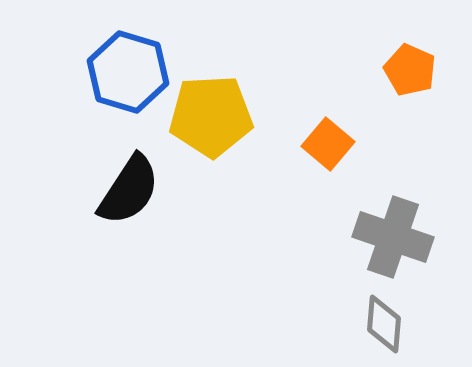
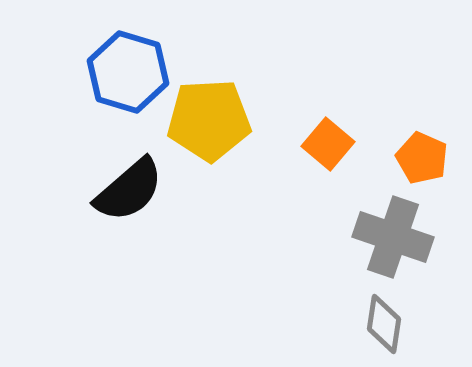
orange pentagon: moved 12 px right, 88 px down
yellow pentagon: moved 2 px left, 4 px down
black semicircle: rotated 16 degrees clockwise
gray diamond: rotated 4 degrees clockwise
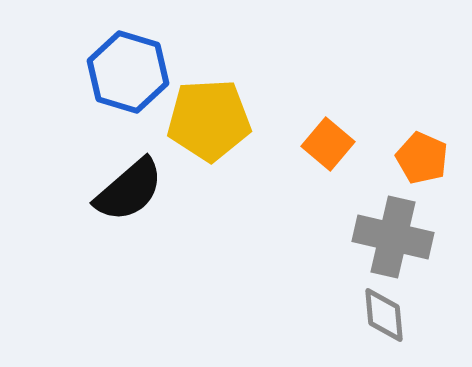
gray cross: rotated 6 degrees counterclockwise
gray diamond: moved 9 px up; rotated 14 degrees counterclockwise
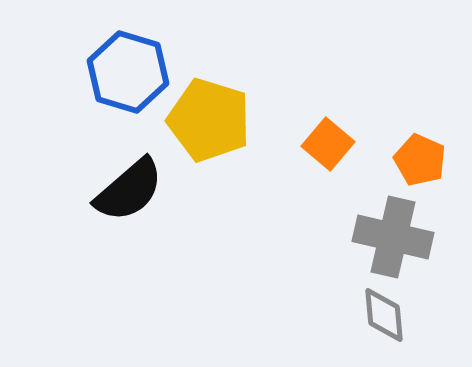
yellow pentagon: rotated 20 degrees clockwise
orange pentagon: moved 2 px left, 2 px down
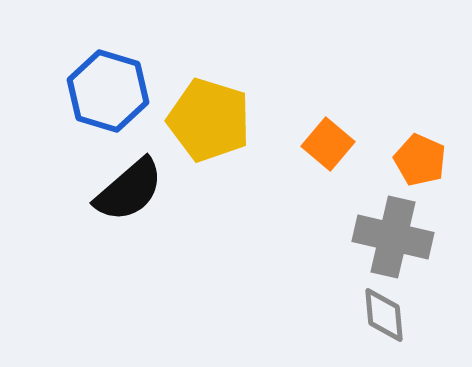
blue hexagon: moved 20 px left, 19 px down
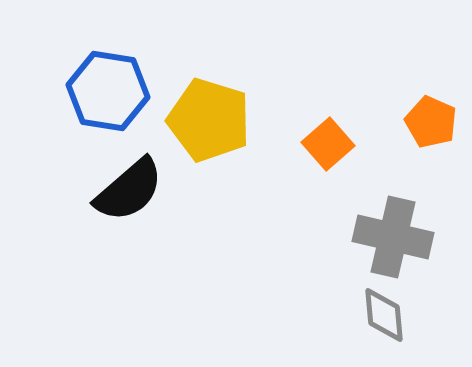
blue hexagon: rotated 8 degrees counterclockwise
orange square: rotated 9 degrees clockwise
orange pentagon: moved 11 px right, 38 px up
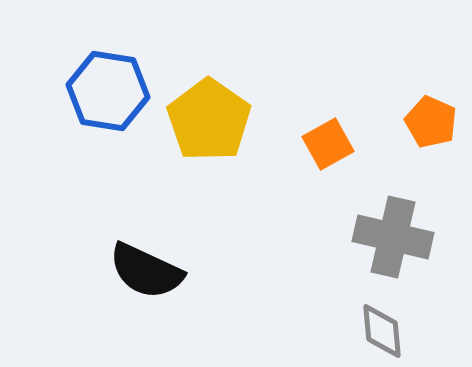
yellow pentagon: rotated 18 degrees clockwise
orange square: rotated 12 degrees clockwise
black semicircle: moved 17 px right, 81 px down; rotated 66 degrees clockwise
gray diamond: moved 2 px left, 16 px down
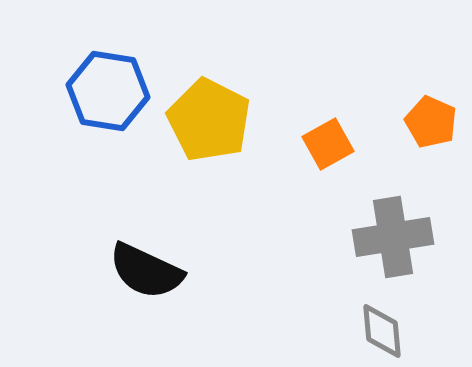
yellow pentagon: rotated 8 degrees counterclockwise
gray cross: rotated 22 degrees counterclockwise
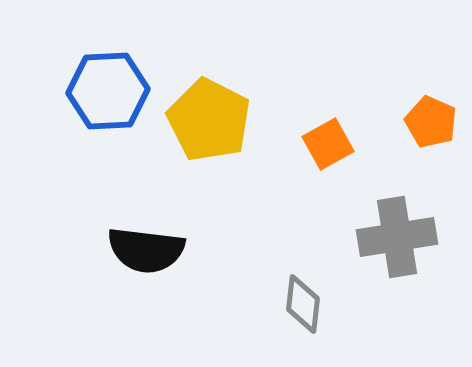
blue hexagon: rotated 12 degrees counterclockwise
gray cross: moved 4 px right
black semicircle: moved 21 px up; rotated 18 degrees counterclockwise
gray diamond: moved 79 px left, 27 px up; rotated 12 degrees clockwise
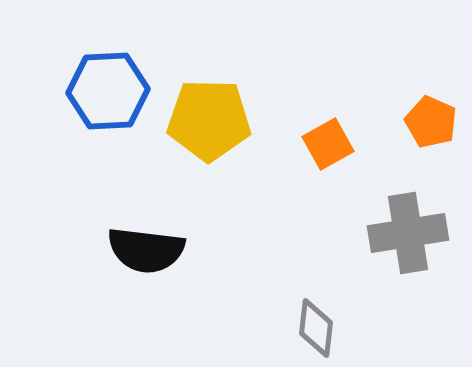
yellow pentagon: rotated 26 degrees counterclockwise
gray cross: moved 11 px right, 4 px up
gray diamond: moved 13 px right, 24 px down
